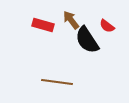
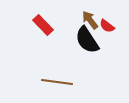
brown arrow: moved 19 px right
red rectangle: rotated 30 degrees clockwise
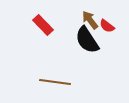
brown line: moved 2 px left
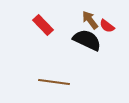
black semicircle: rotated 148 degrees clockwise
brown line: moved 1 px left
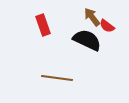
brown arrow: moved 2 px right, 3 px up
red rectangle: rotated 25 degrees clockwise
brown line: moved 3 px right, 4 px up
